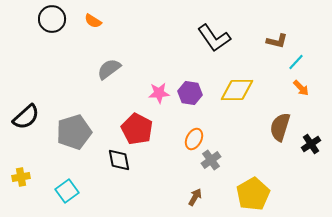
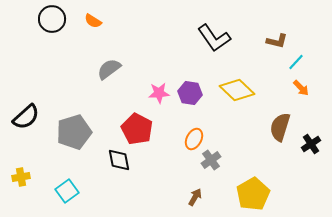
yellow diamond: rotated 44 degrees clockwise
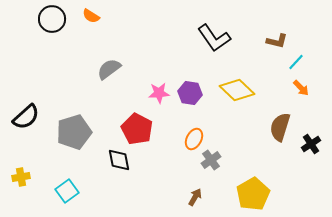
orange semicircle: moved 2 px left, 5 px up
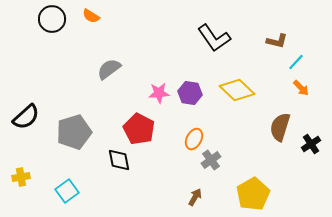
red pentagon: moved 2 px right
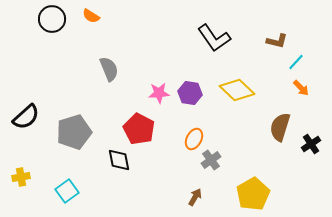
gray semicircle: rotated 105 degrees clockwise
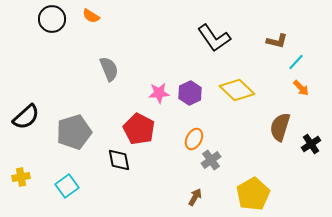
purple hexagon: rotated 25 degrees clockwise
cyan square: moved 5 px up
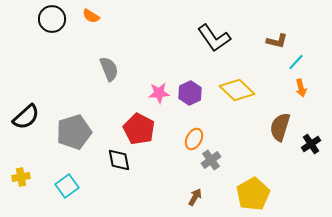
orange arrow: rotated 30 degrees clockwise
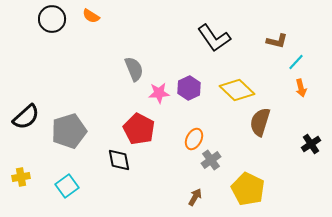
gray semicircle: moved 25 px right
purple hexagon: moved 1 px left, 5 px up
brown semicircle: moved 20 px left, 5 px up
gray pentagon: moved 5 px left, 1 px up
yellow pentagon: moved 5 px left, 5 px up; rotated 16 degrees counterclockwise
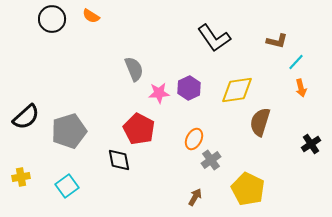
yellow diamond: rotated 52 degrees counterclockwise
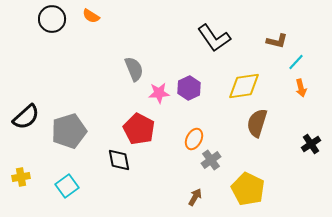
yellow diamond: moved 7 px right, 4 px up
brown semicircle: moved 3 px left, 1 px down
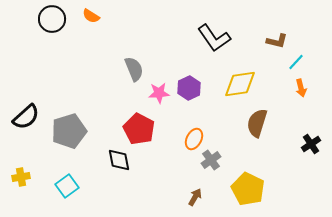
yellow diamond: moved 4 px left, 2 px up
